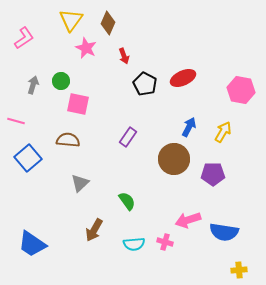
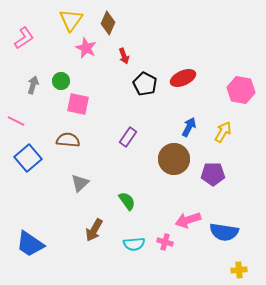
pink line: rotated 12 degrees clockwise
blue trapezoid: moved 2 px left
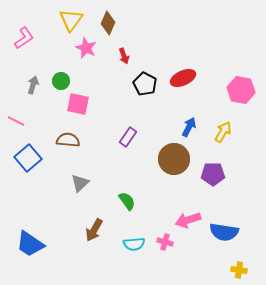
yellow cross: rotated 14 degrees clockwise
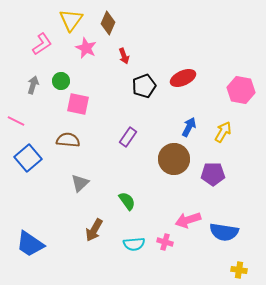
pink L-shape: moved 18 px right, 6 px down
black pentagon: moved 1 px left, 2 px down; rotated 25 degrees clockwise
